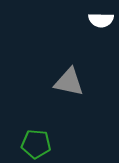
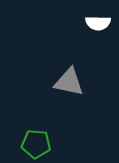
white semicircle: moved 3 px left, 3 px down
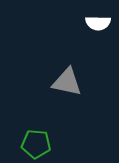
gray triangle: moved 2 px left
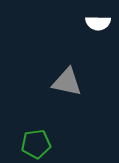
green pentagon: rotated 12 degrees counterclockwise
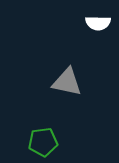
green pentagon: moved 7 px right, 2 px up
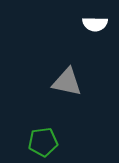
white semicircle: moved 3 px left, 1 px down
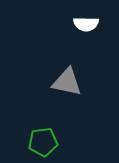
white semicircle: moved 9 px left
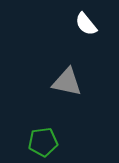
white semicircle: rotated 50 degrees clockwise
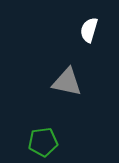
white semicircle: moved 3 px right, 6 px down; rotated 55 degrees clockwise
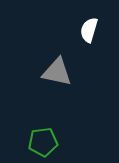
gray triangle: moved 10 px left, 10 px up
